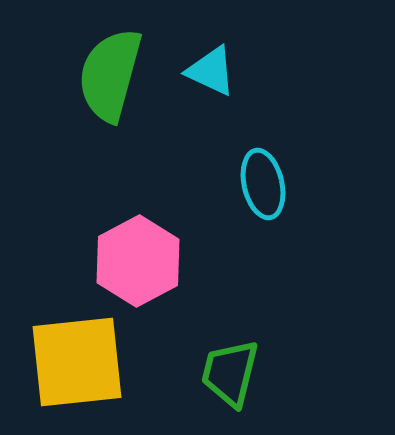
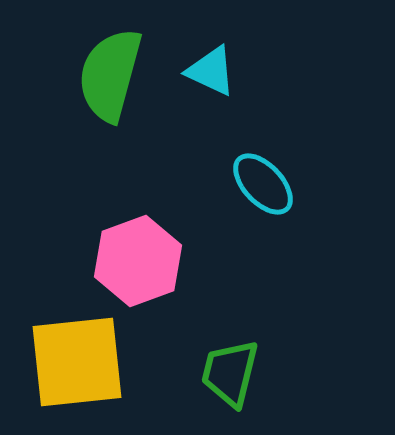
cyan ellipse: rotated 30 degrees counterclockwise
pink hexagon: rotated 8 degrees clockwise
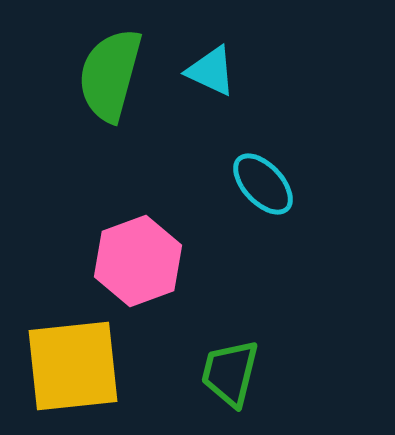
yellow square: moved 4 px left, 4 px down
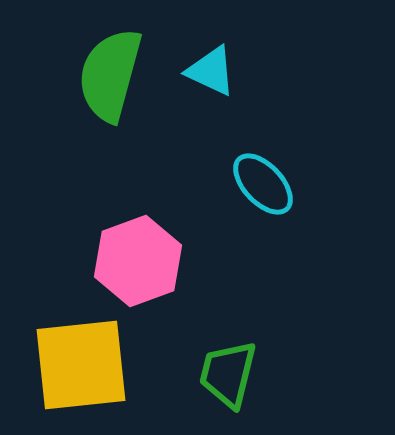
yellow square: moved 8 px right, 1 px up
green trapezoid: moved 2 px left, 1 px down
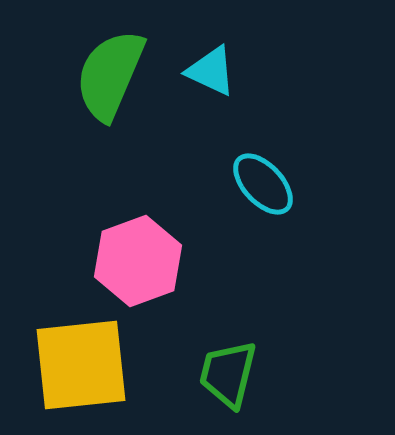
green semicircle: rotated 8 degrees clockwise
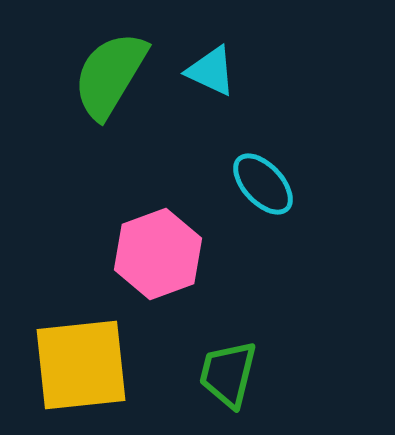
green semicircle: rotated 8 degrees clockwise
pink hexagon: moved 20 px right, 7 px up
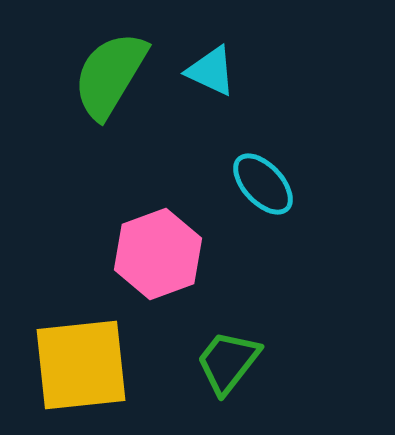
green trapezoid: moved 12 px up; rotated 24 degrees clockwise
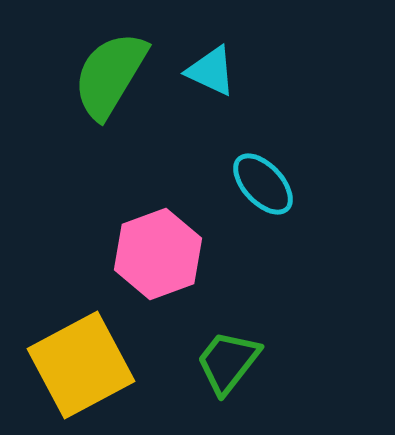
yellow square: rotated 22 degrees counterclockwise
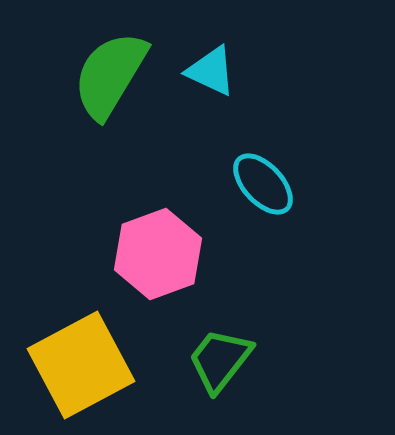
green trapezoid: moved 8 px left, 2 px up
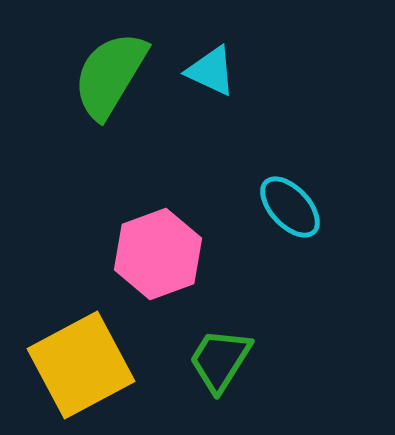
cyan ellipse: moved 27 px right, 23 px down
green trapezoid: rotated 6 degrees counterclockwise
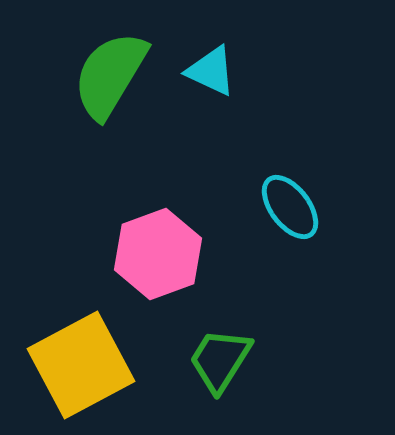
cyan ellipse: rotated 6 degrees clockwise
